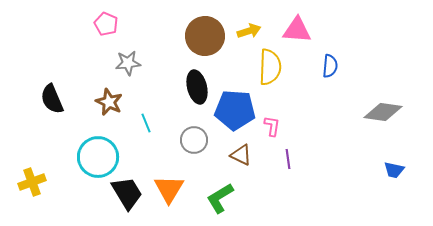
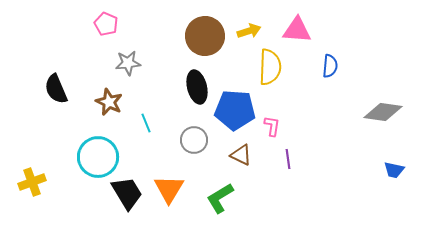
black semicircle: moved 4 px right, 10 px up
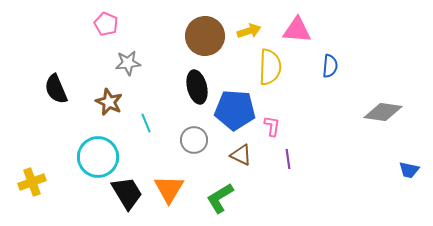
blue trapezoid: moved 15 px right
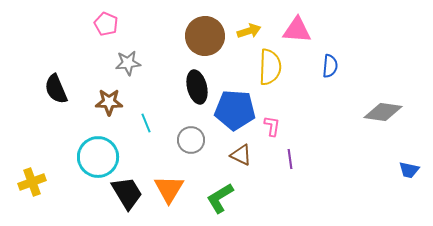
brown star: rotated 24 degrees counterclockwise
gray circle: moved 3 px left
purple line: moved 2 px right
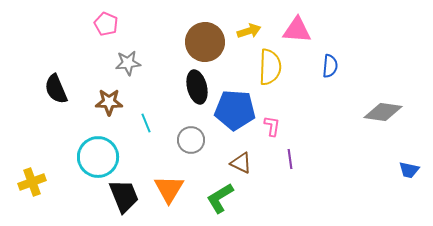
brown circle: moved 6 px down
brown triangle: moved 8 px down
black trapezoid: moved 3 px left, 3 px down; rotated 9 degrees clockwise
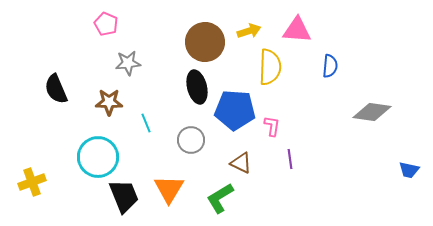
gray diamond: moved 11 px left
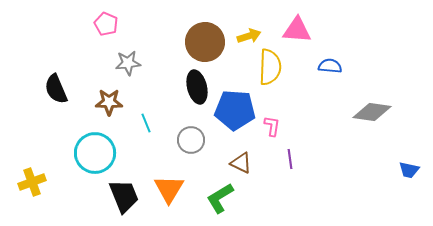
yellow arrow: moved 5 px down
blue semicircle: rotated 90 degrees counterclockwise
cyan circle: moved 3 px left, 4 px up
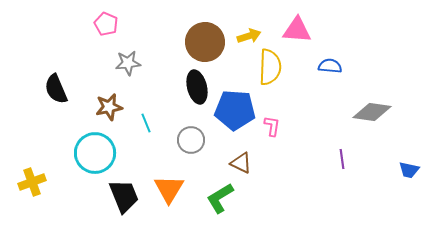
brown star: moved 5 px down; rotated 12 degrees counterclockwise
purple line: moved 52 px right
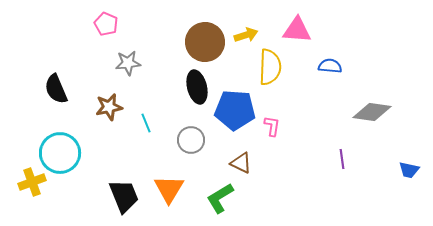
yellow arrow: moved 3 px left, 1 px up
cyan circle: moved 35 px left
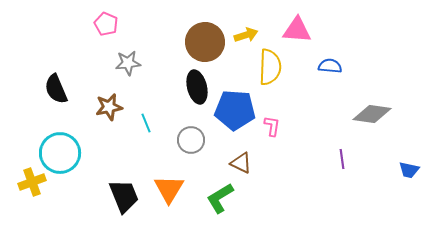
gray diamond: moved 2 px down
